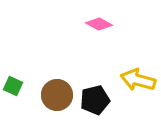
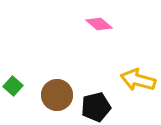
pink diamond: rotated 12 degrees clockwise
green square: rotated 18 degrees clockwise
black pentagon: moved 1 px right, 7 px down
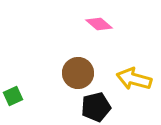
yellow arrow: moved 4 px left, 1 px up
green square: moved 10 px down; rotated 24 degrees clockwise
brown circle: moved 21 px right, 22 px up
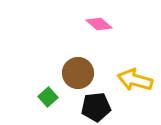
yellow arrow: moved 1 px right, 1 px down
green square: moved 35 px right, 1 px down; rotated 18 degrees counterclockwise
black pentagon: rotated 8 degrees clockwise
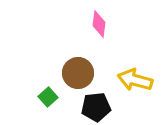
pink diamond: rotated 56 degrees clockwise
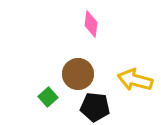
pink diamond: moved 8 px left
brown circle: moved 1 px down
black pentagon: moved 1 px left; rotated 12 degrees clockwise
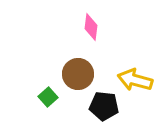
pink diamond: moved 3 px down
black pentagon: moved 9 px right, 1 px up
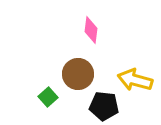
pink diamond: moved 3 px down
